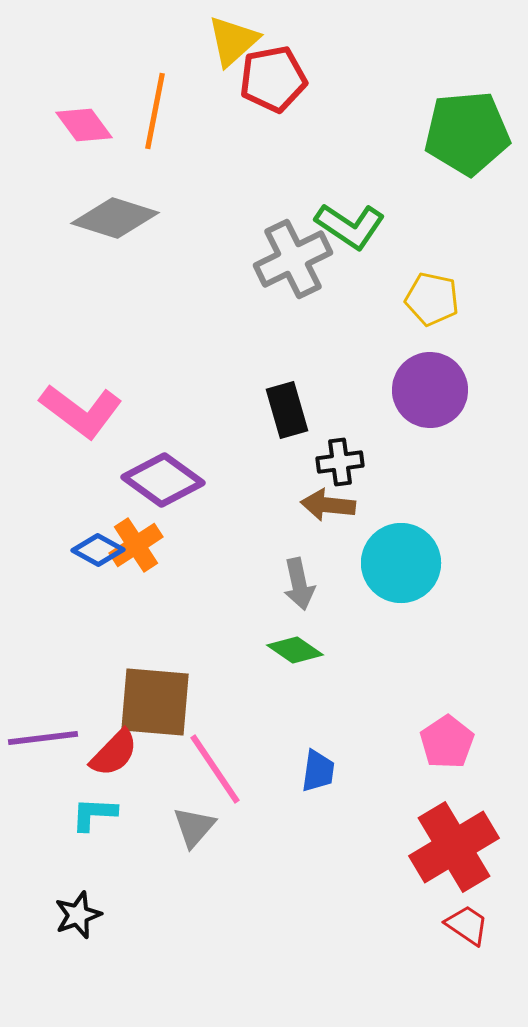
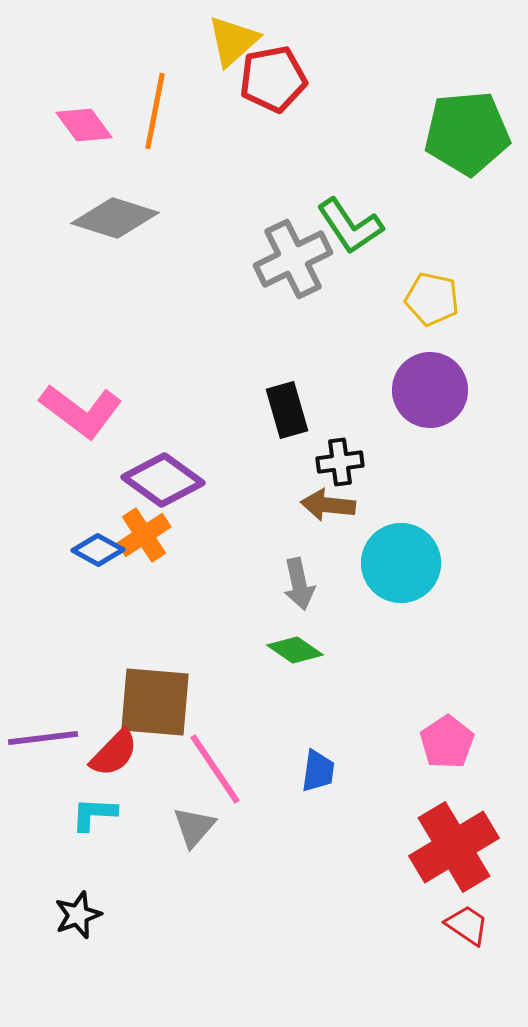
green L-shape: rotated 22 degrees clockwise
orange cross: moved 8 px right, 10 px up
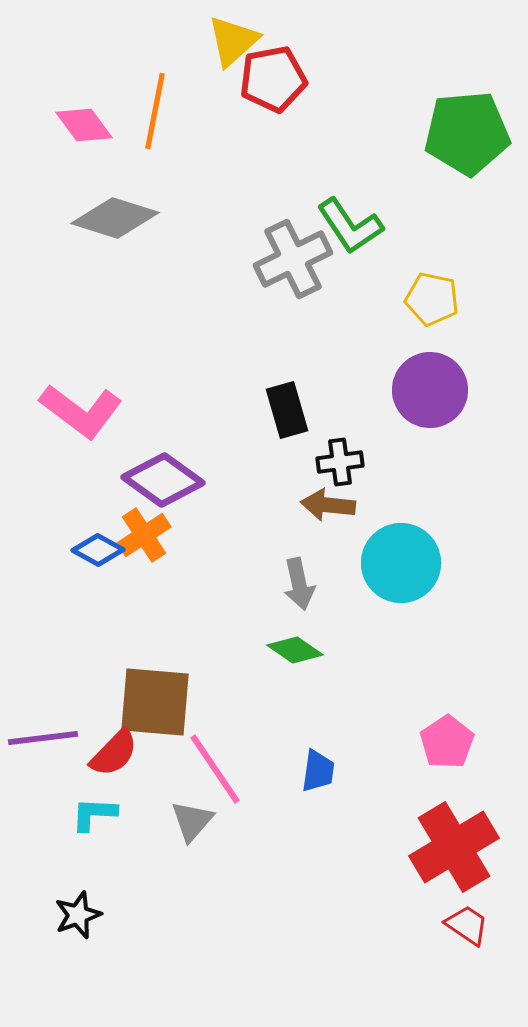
gray triangle: moved 2 px left, 6 px up
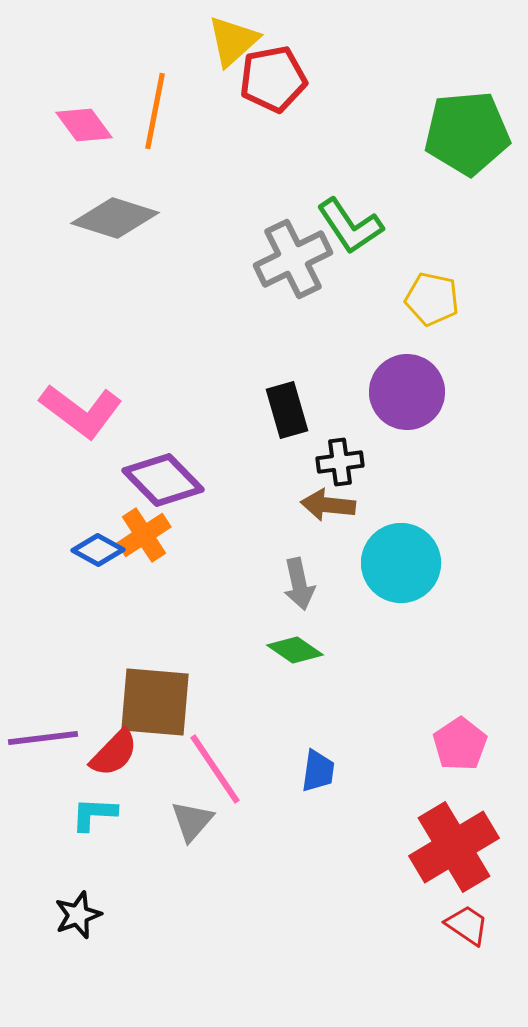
purple circle: moved 23 px left, 2 px down
purple diamond: rotated 10 degrees clockwise
pink pentagon: moved 13 px right, 2 px down
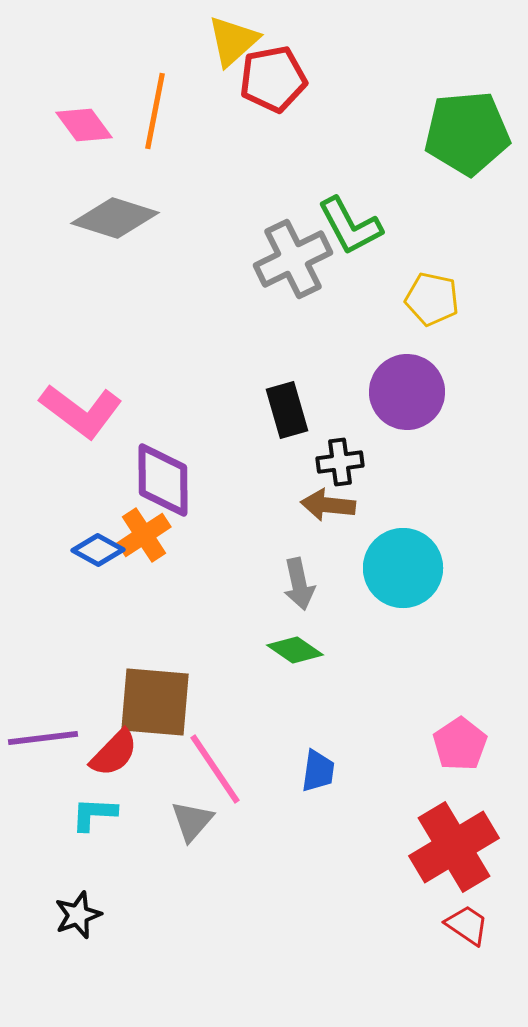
green L-shape: rotated 6 degrees clockwise
purple diamond: rotated 44 degrees clockwise
cyan circle: moved 2 px right, 5 px down
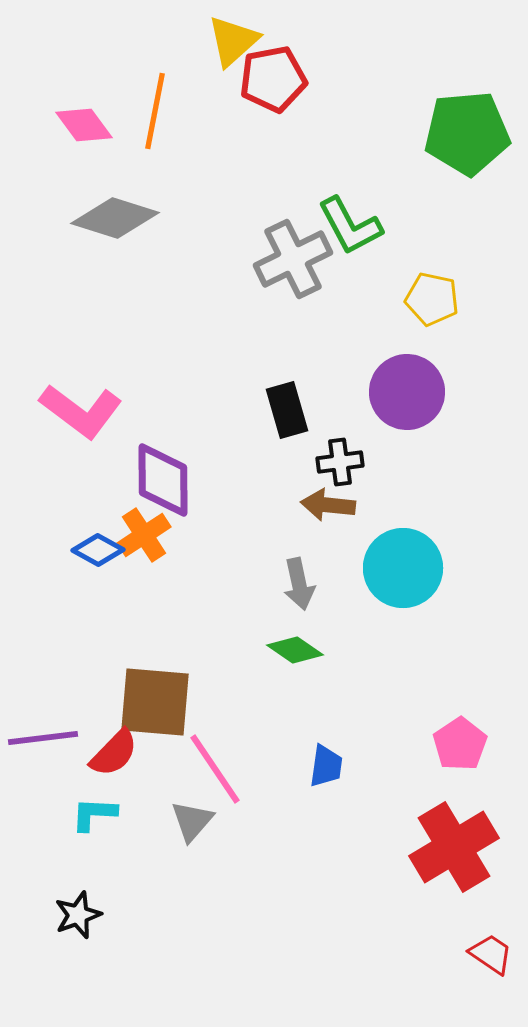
blue trapezoid: moved 8 px right, 5 px up
red trapezoid: moved 24 px right, 29 px down
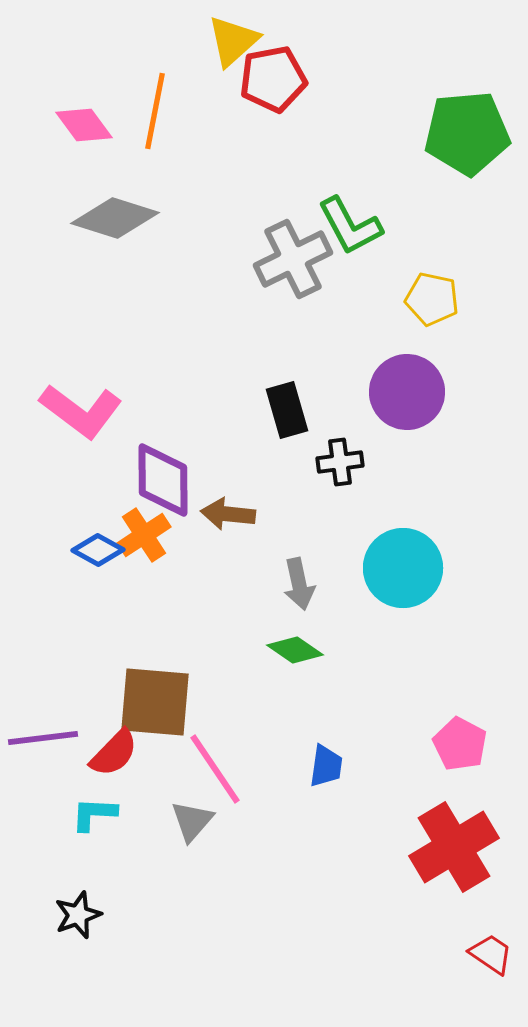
brown arrow: moved 100 px left, 9 px down
pink pentagon: rotated 10 degrees counterclockwise
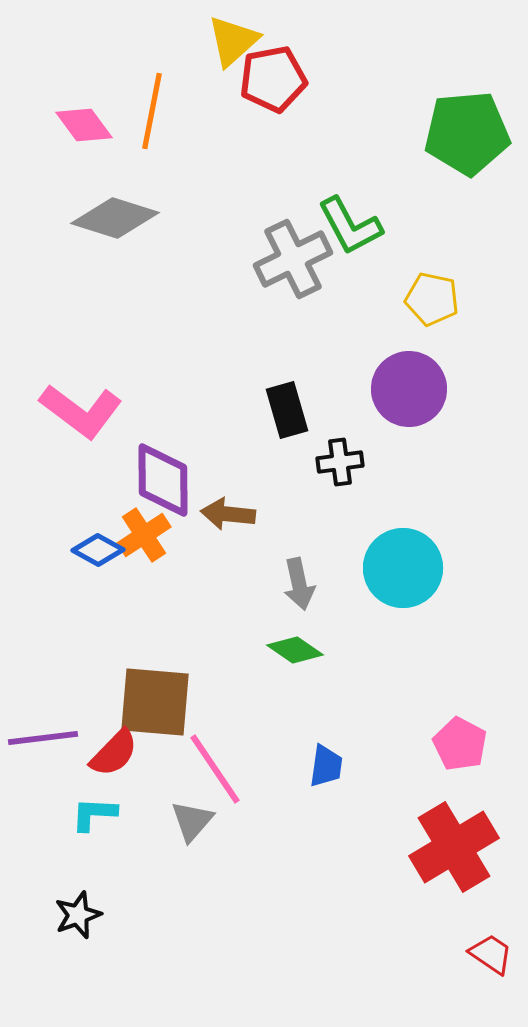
orange line: moved 3 px left
purple circle: moved 2 px right, 3 px up
